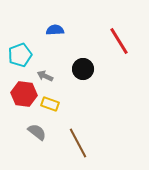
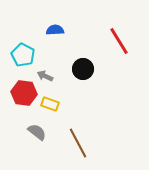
cyan pentagon: moved 3 px right; rotated 25 degrees counterclockwise
red hexagon: moved 1 px up
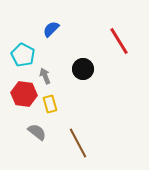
blue semicircle: moved 4 px left, 1 px up; rotated 42 degrees counterclockwise
gray arrow: rotated 42 degrees clockwise
red hexagon: moved 1 px down
yellow rectangle: rotated 54 degrees clockwise
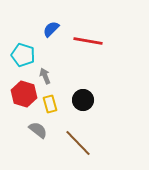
red line: moved 31 px left; rotated 48 degrees counterclockwise
cyan pentagon: rotated 10 degrees counterclockwise
black circle: moved 31 px down
red hexagon: rotated 10 degrees clockwise
gray semicircle: moved 1 px right, 2 px up
brown line: rotated 16 degrees counterclockwise
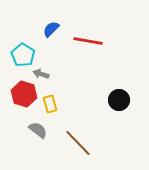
cyan pentagon: rotated 15 degrees clockwise
gray arrow: moved 4 px left, 2 px up; rotated 49 degrees counterclockwise
black circle: moved 36 px right
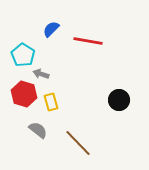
yellow rectangle: moved 1 px right, 2 px up
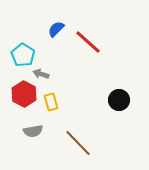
blue semicircle: moved 5 px right
red line: moved 1 px down; rotated 32 degrees clockwise
red hexagon: rotated 10 degrees clockwise
gray semicircle: moved 5 px left, 1 px down; rotated 132 degrees clockwise
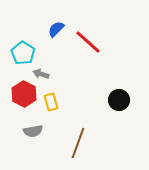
cyan pentagon: moved 2 px up
brown line: rotated 64 degrees clockwise
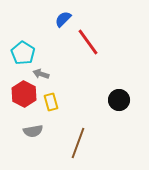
blue semicircle: moved 7 px right, 10 px up
red line: rotated 12 degrees clockwise
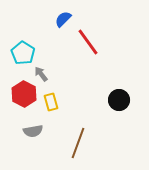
gray arrow: rotated 35 degrees clockwise
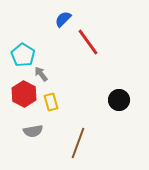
cyan pentagon: moved 2 px down
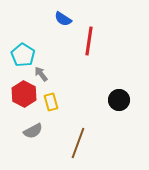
blue semicircle: rotated 102 degrees counterclockwise
red line: moved 1 px right, 1 px up; rotated 44 degrees clockwise
gray semicircle: rotated 18 degrees counterclockwise
